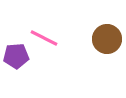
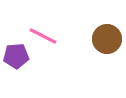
pink line: moved 1 px left, 2 px up
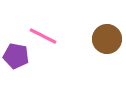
purple pentagon: rotated 15 degrees clockwise
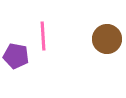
pink line: rotated 60 degrees clockwise
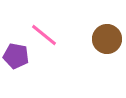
pink line: moved 1 px right, 1 px up; rotated 48 degrees counterclockwise
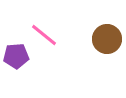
purple pentagon: rotated 15 degrees counterclockwise
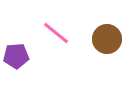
pink line: moved 12 px right, 2 px up
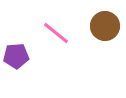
brown circle: moved 2 px left, 13 px up
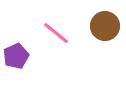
purple pentagon: rotated 20 degrees counterclockwise
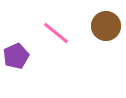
brown circle: moved 1 px right
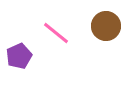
purple pentagon: moved 3 px right
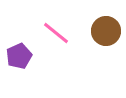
brown circle: moved 5 px down
